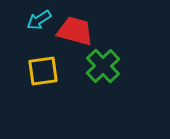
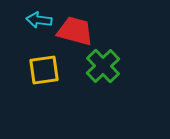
cyan arrow: rotated 40 degrees clockwise
yellow square: moved 1 px right, 1 px up
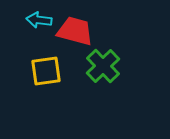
yellow square: moved 2 px right, 1 px down
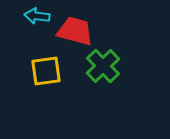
cyan arrow: moved 2 px left, 4 px up
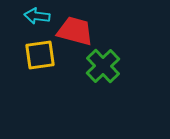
yellow square: moved 6 px left, 16 px up
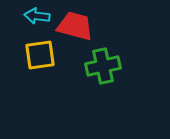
red trapezoid: moved 5 px up
green cross: rotated 32 degrees clockwise
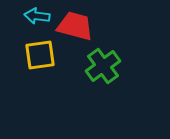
green cross: rotated 24 degrees counterclockwise
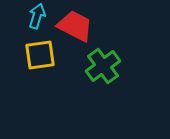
cyan arrow: rotated 100 degrees clockwise
red trapezoid: rotated 12 degrees clockwise
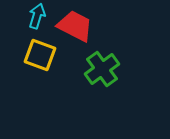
yellow square: rotated 28 degrees clockwise
green cross: moved 1 px left, 3 px down
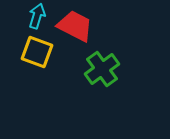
yellow square: moved 3 px left, 3 px up
